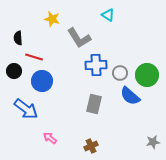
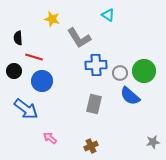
green circle: moved 3 px left, 4 px up
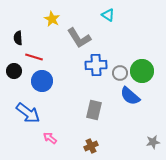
yellow star: rotated 14 degrees clockwise
green circle: moved 2 px left
gray rectangle: moved 6 px down
blue arrow: moved 2 px right, 4 px down
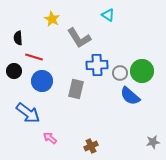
blue cross: moved 1 px right
gray rectangle: moved 18 px left, 21 px up
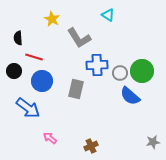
blue arrow: moved 5 px up
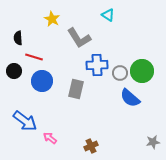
blue semicircle: moved 2 px down
blue arrow: moved 3 px left, 13 px down
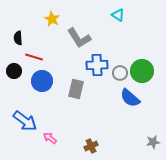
cyan triangle: moved 10 px right
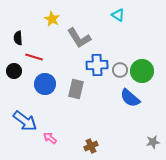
gray circle: moved 3 px up
blue circle: moved 3 px right, 3 px down
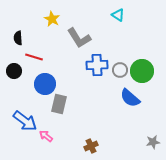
gray rectangle: moved 17 px left, 15 px down
pink arrow: moved 4 px left, 2 px up
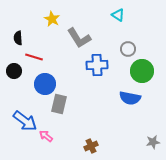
gray circle: moved 8 px right, 21 px up
blue semicircle: rotated 30 degrees counterclockwise
